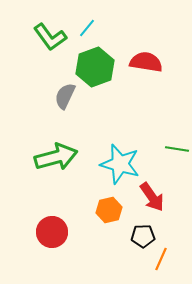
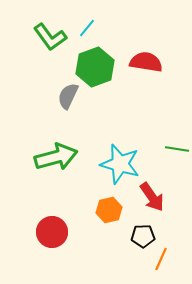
gray semicircle: moved 3 px right
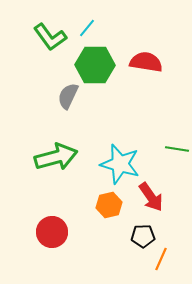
green hexagon: moved 2 px up; rotated 21 degrees clockwise
red arrow: moved 1 px left
orange hexagon: moved 5 px up
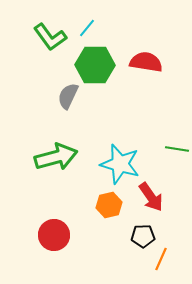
red circle: moved 2 px right, 3 px down
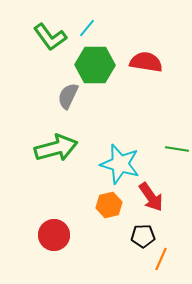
green arrow: moved 9 px up
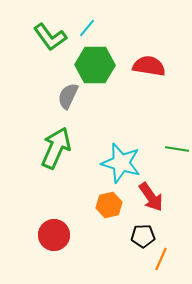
red semicircle: moved 3 px right, 4 px down
green arrow: rotated 51 degrees counterclockwise
cyan star: moved 1 px right, 1 px up
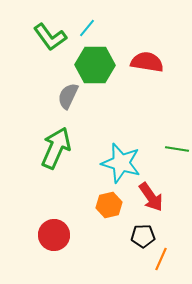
red semicircle: moved 2 px left, 4 px up
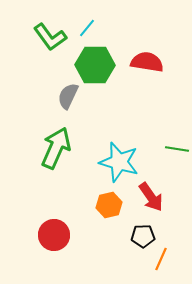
cyan star: moved 2 px left, 1 px up
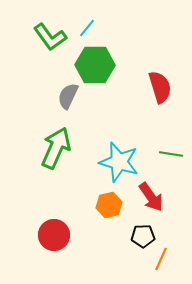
red semicircle: moved 13 px right, 25 px down; rotated 64 degrees clockwise
green line: moved 6 px left, 5 px down
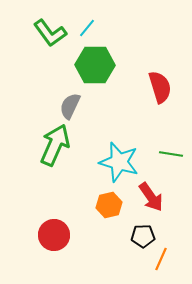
green L-shape: moved 4 px up
gray semicircle: moved 2 px right, 10 px down
green arrow: moved 1 px left, 3 px up
